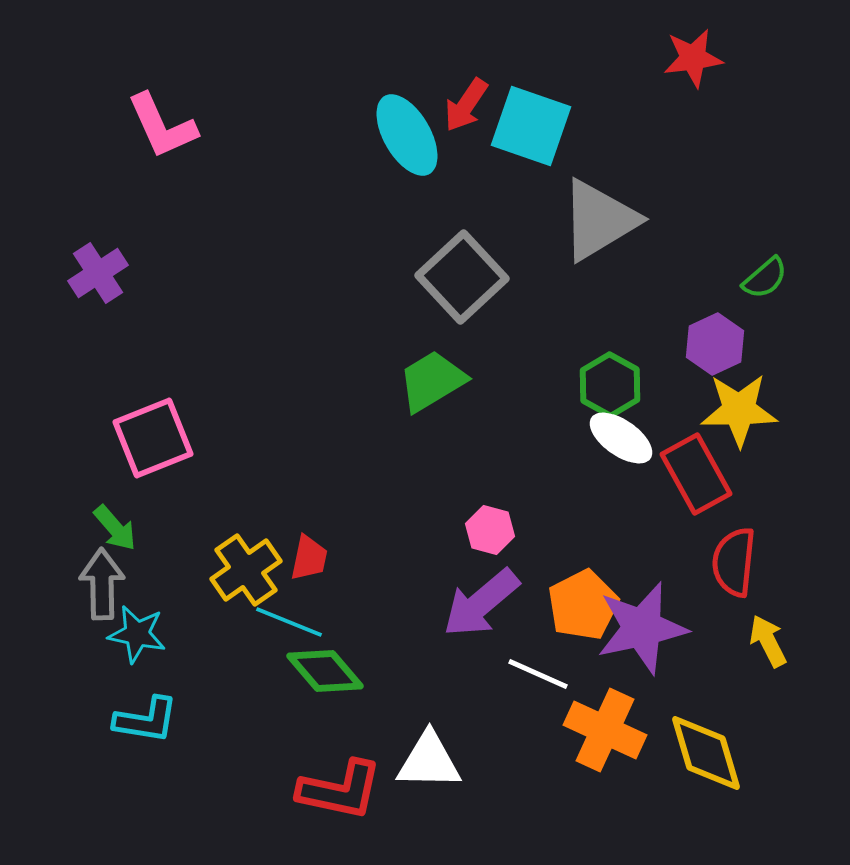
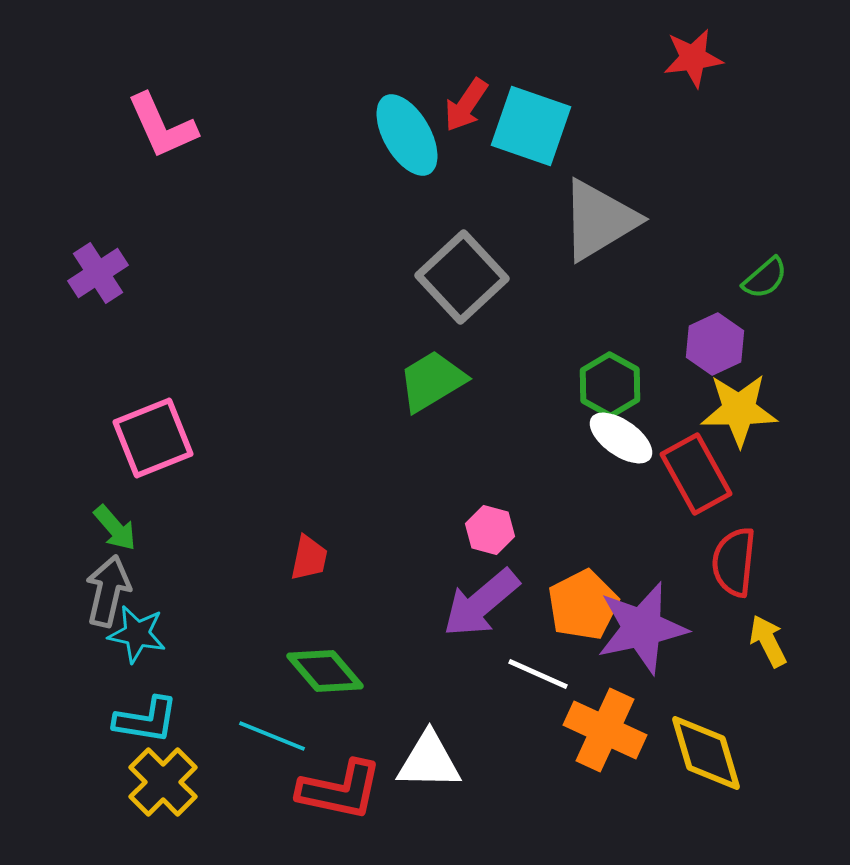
yellow cross: moved 83 px left, 212 px down; rotated 10 degrees counterclockwise
gray arrow: moved 6 px right, 7 px down; rotated 14 degrees clockwise
cyan line: moved 17 px left, 114 px down
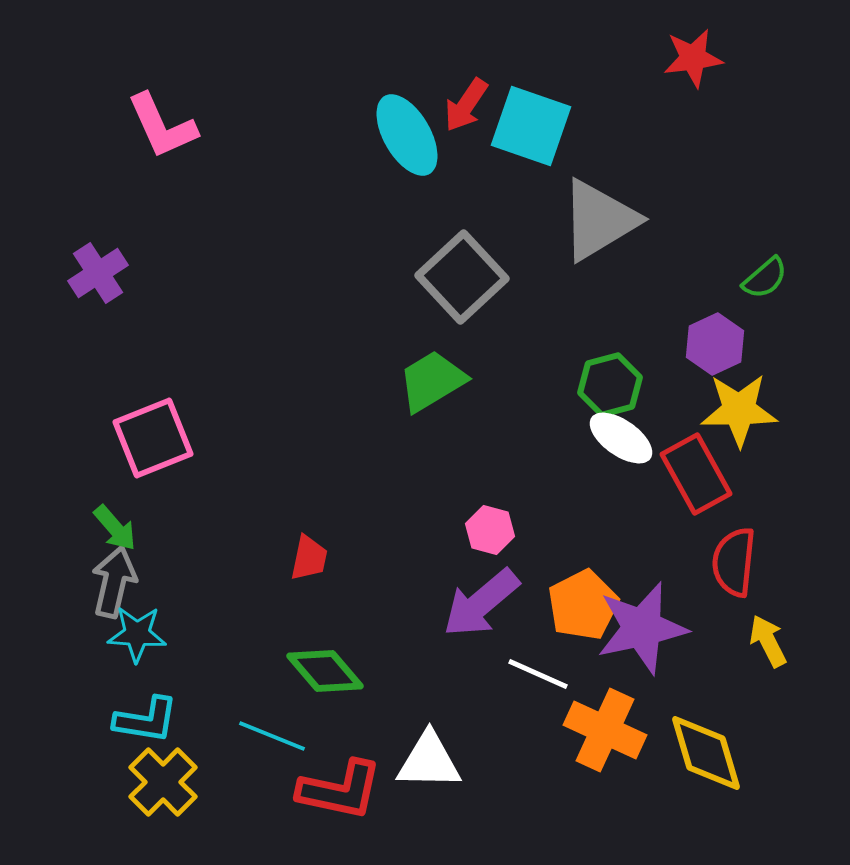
green hexagon: rotated 16 degrees clockwise
gray arrow: moved 6 px right, 9 px up
cyan star: rotated 8 degrees counterclockwise
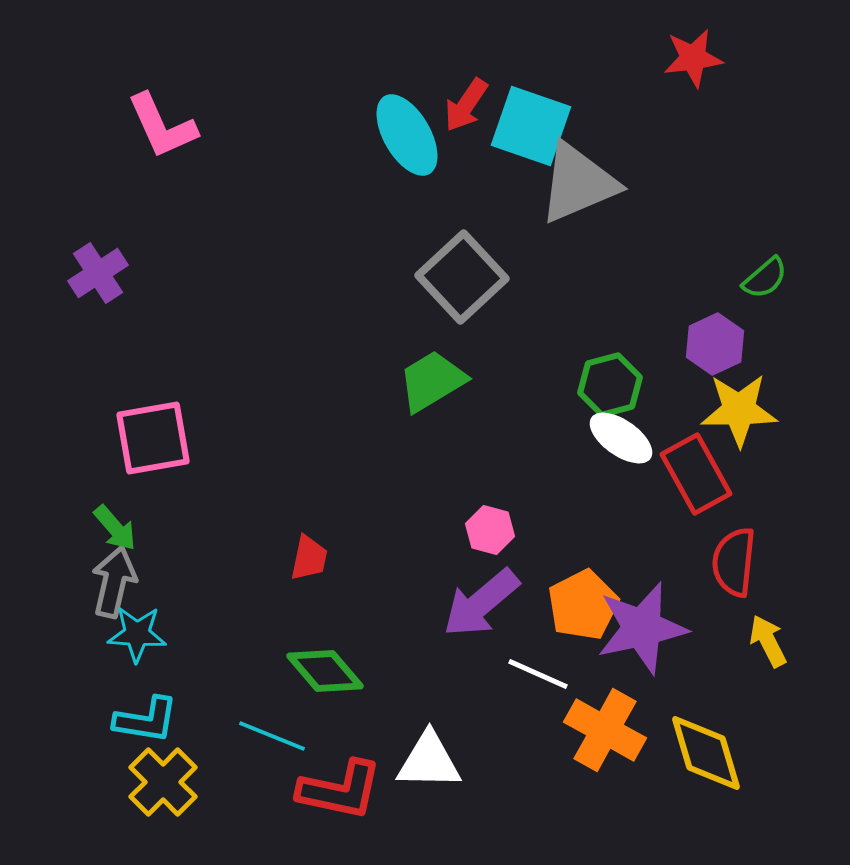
gray triangle: moved 21 px left, 37 px up; rotated 8 degrees clockwise
pink square: rotated 12 degrees clockwise
orange cross: rotated 4 degrees clockwise
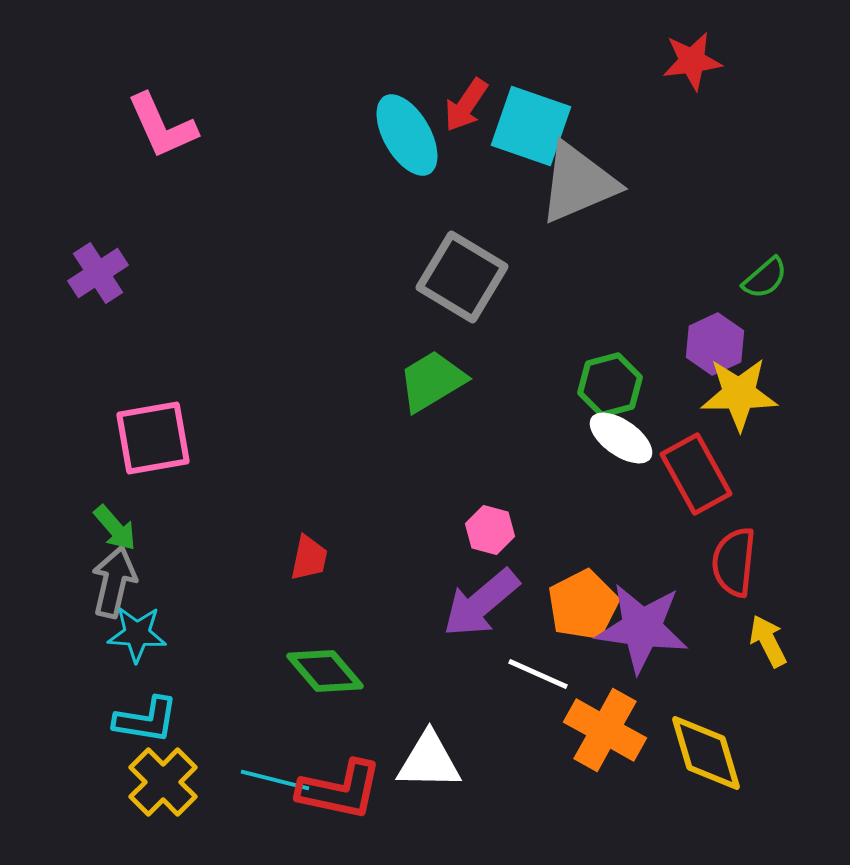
red star: moved 1 px left, 3 px down
gray square: rotated 16 degrees counterclockwise
yellow star: moved 16 px up
purple star: rotated 20 degrees clockwise
cyan line: moved 3 px right, 44 px down; rotated 8 degrees counterclockwise
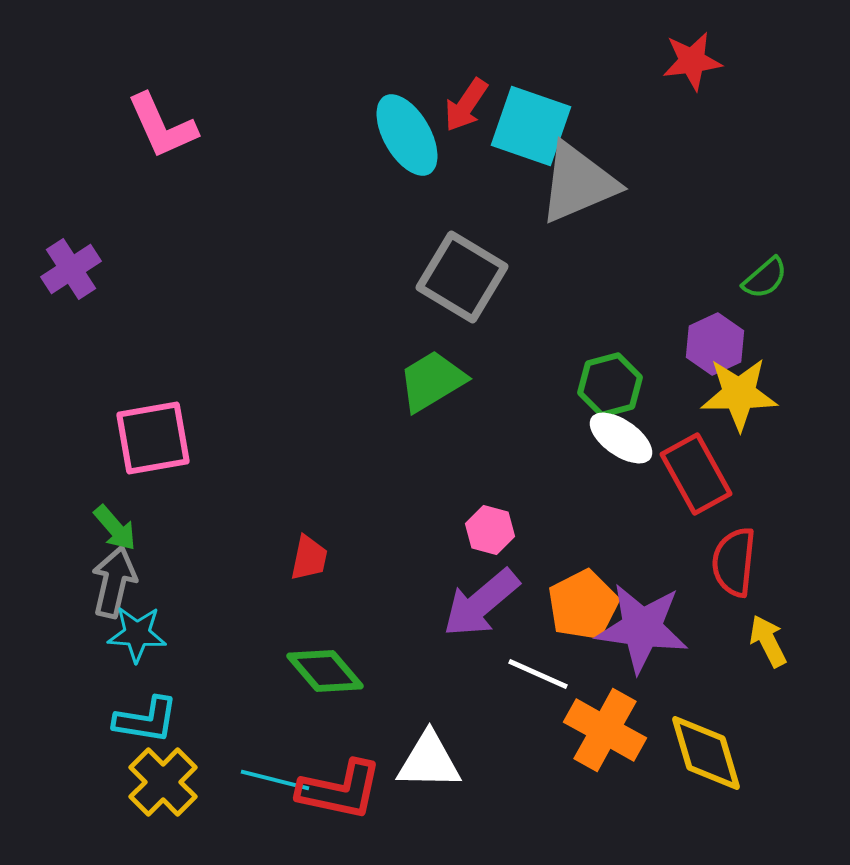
purple cross: moved 27 px left, 4 px up
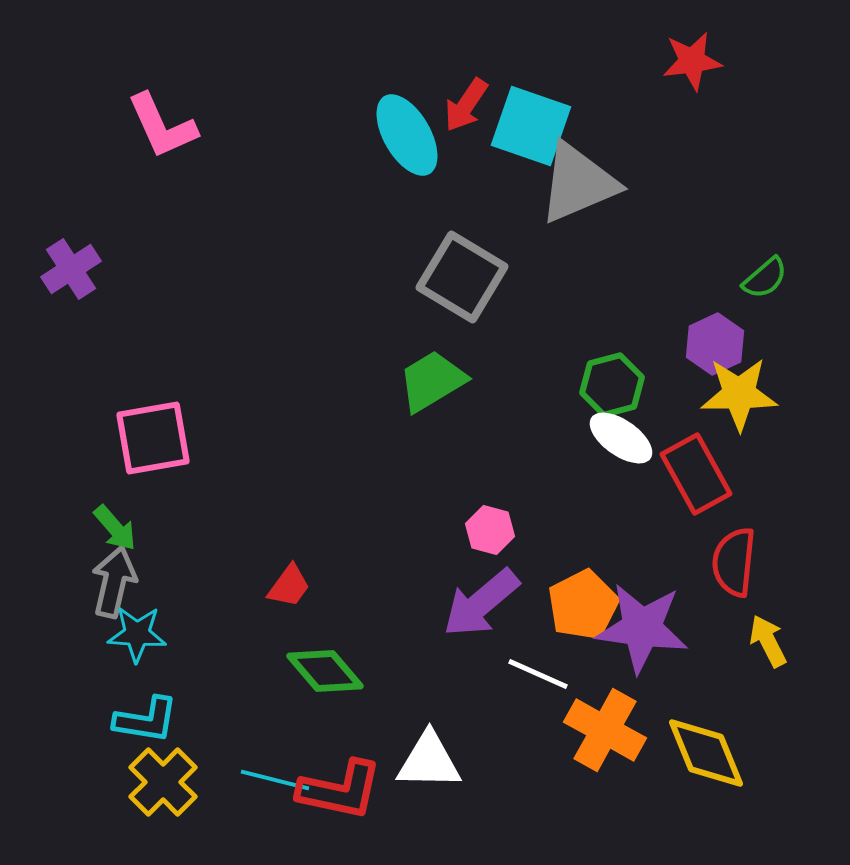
green hexagon: moved 2 px right
red trapezoid: moved 20 px left, 28 px down; rotated 24 degrees clockwise
yellow diamond: rotated 6 degrees counterclockwise
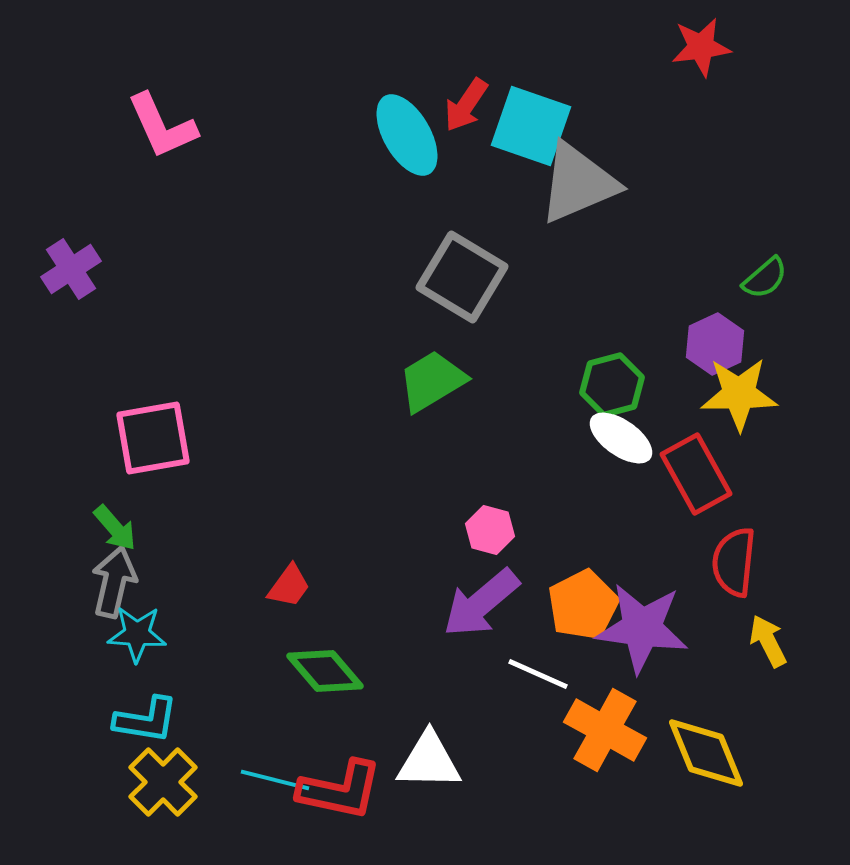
red star: moved 9 px right, 14 px up
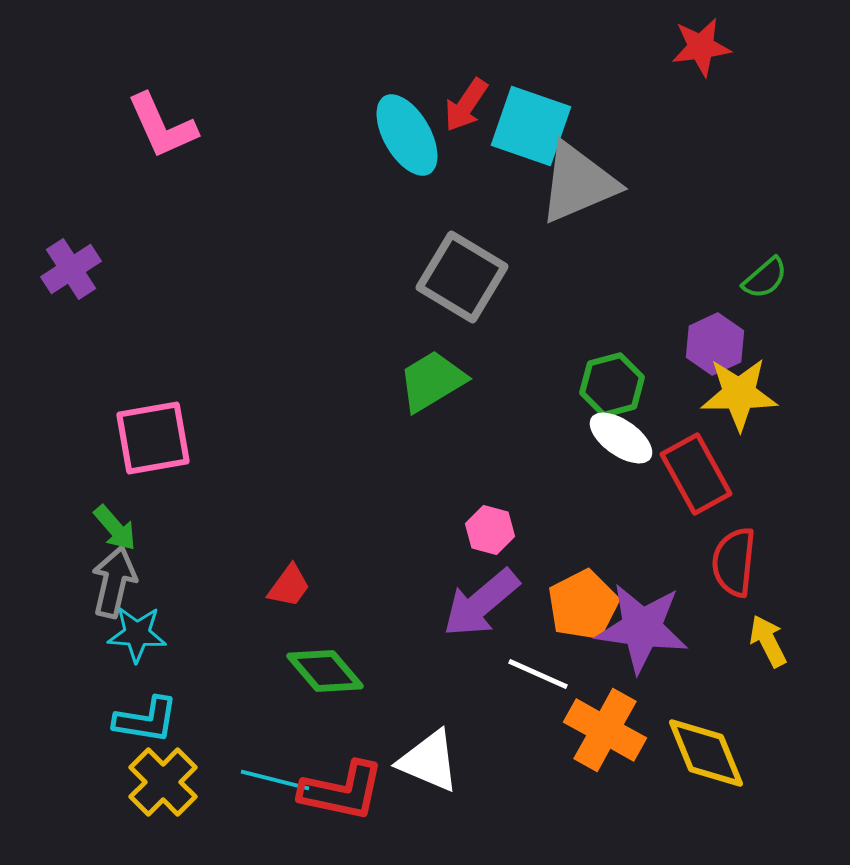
white triangle: rotated 22 degrees clockwise
red L-shape: moved 2 px right, 1 px down
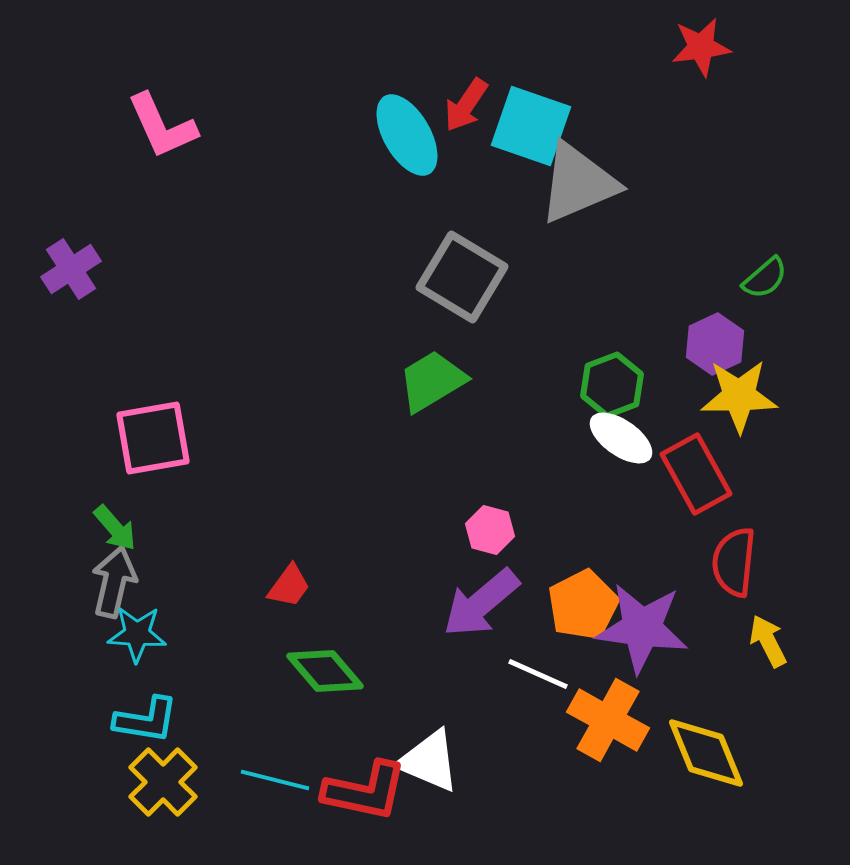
green hexagon: rotated 6 degrees counterclockwise
yellow star: moved 2 px down
orange cross: moved 3 px right, 10 px up
red L-shape: moved 23 px right
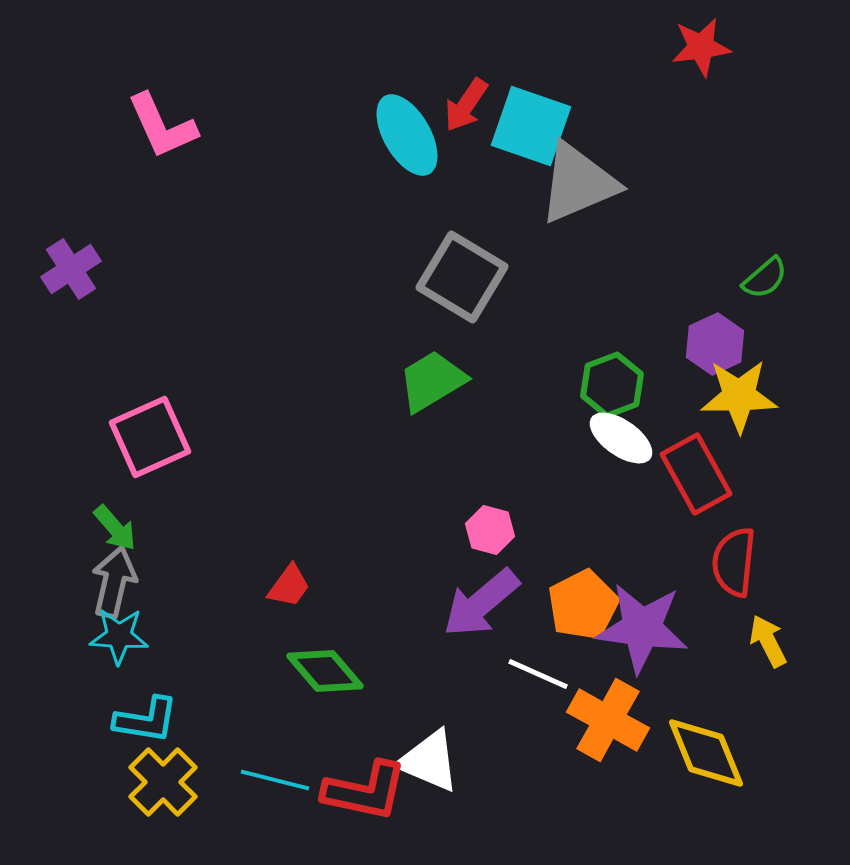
pink square: moved 3 px left, 1 px up; rotated 14 degrees counterclockwise
cyan star: moved 18 px left, 2 px down
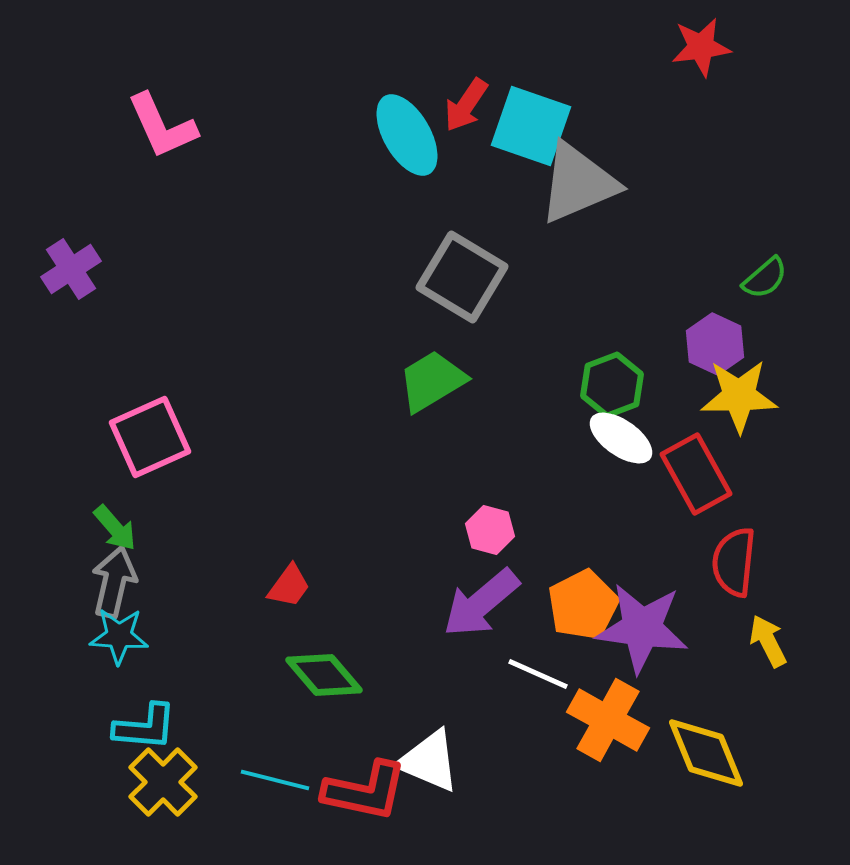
purple hexagon: rotated 10 degrees counterclockwise
green diamond: moved 1 px left, 4 px down
cyan L-shape: moved 1 px left, 7 px down; rotated 4 degrees counterclockwise
